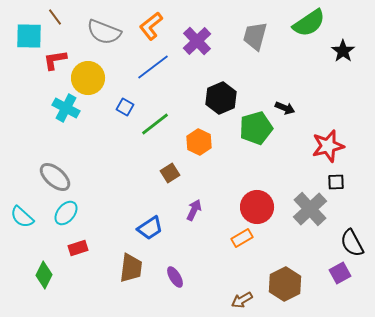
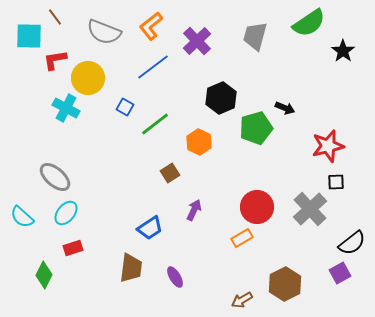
black semicircle: rotated 100 degrees counterclockwise
red rectangle: moved 5 px left
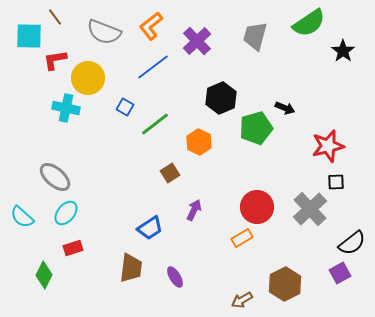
cyan cross: rotated 16 degrees counterclockwise
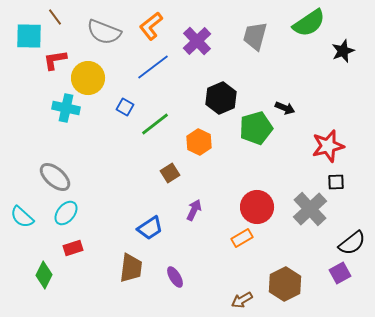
black star: rotated 15 degrees clockwise
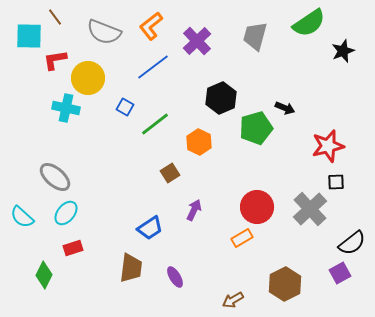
brown arrow: moved 9 px left
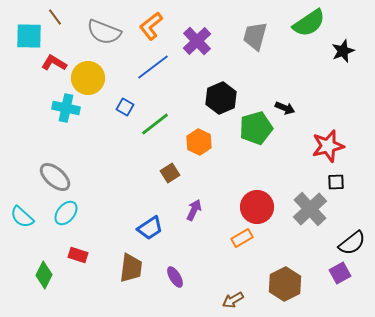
red L-shape: moved 1 px left, 3 px down; rotated 40 degrees clockwise
red rectangle: moved 5 px right, 7 px down; rotated 36 degrees clockwise
